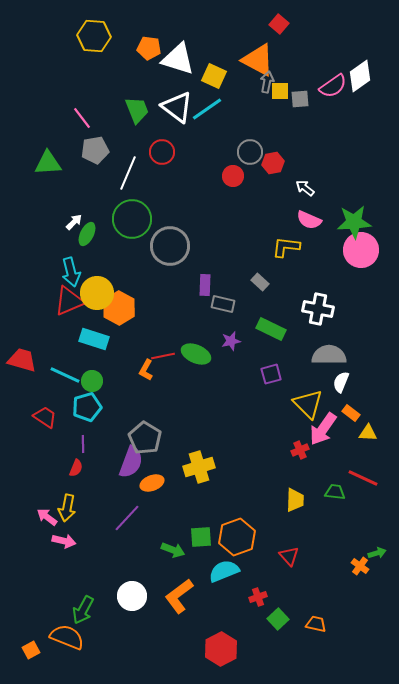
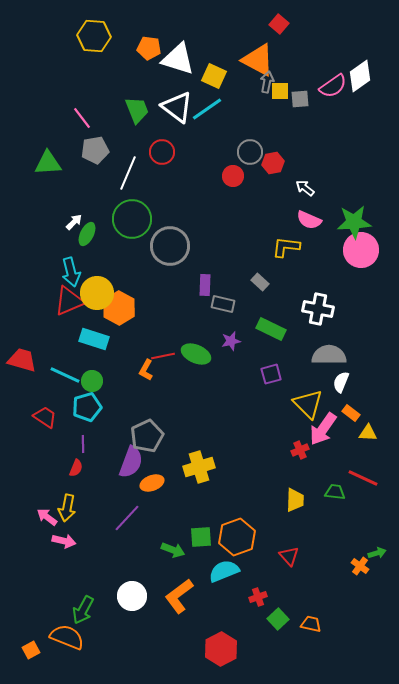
gray pentagon at (145, 438): moved 2 px right, 2 px up; rotated 16 degrees clockwise
orange trapezoid at (316, 624): moved 5 px left
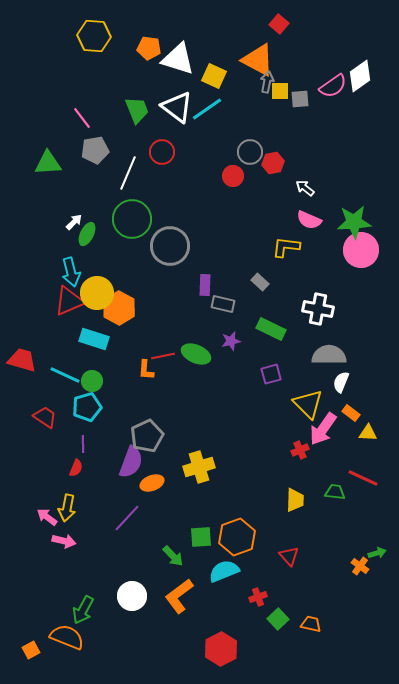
orange L-shape at (146, 370): rotated 25 degrees counterclockwise
green arrow at (173, 550): moved 6 px down; rotated 25 degrees clockwise
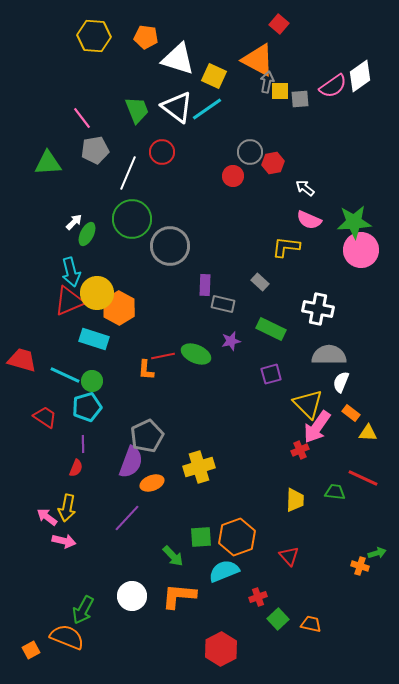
orange pentagon at (149, 48): moved 3 px left, 11 px up
pink arrow at (323, 429): moved 6 px left, 2 px up
orange cross at (360, 566): rotated 18 degrees counterclockwise
orange L-shape at (179, 596): rotated 42 degrees clockwise
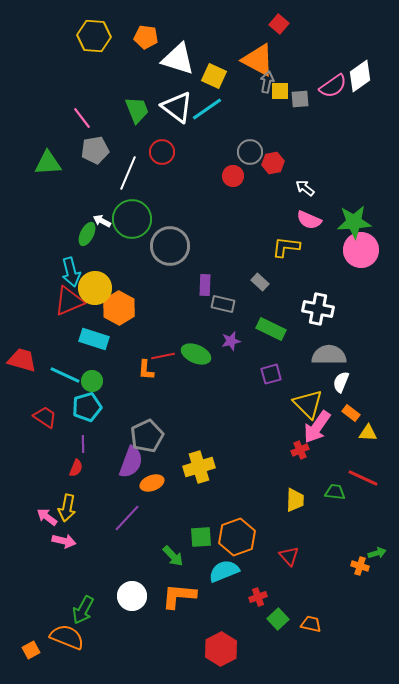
white arrow at (74, 222): moved 28 px right, 1 px up; rotated 108 degrees counterclockwise
yellow circle at (97, 293): moved 2 px left, 5 px up
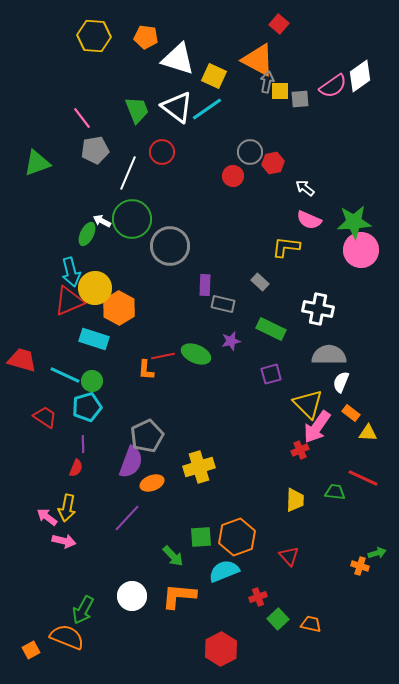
green triangle at (48, 163): moved 11 px left; rotated 16 degrees counterclockwise
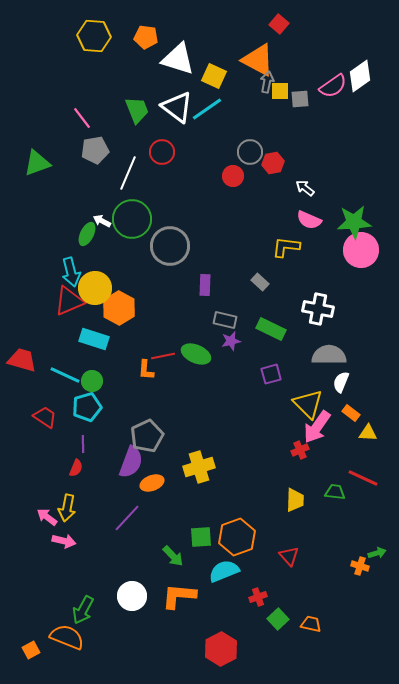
gray rectangle at (223, 304): moved 2 px right, 16 px down
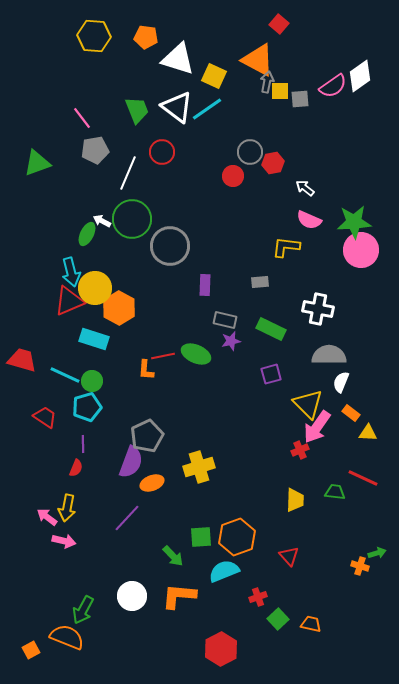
gray rectangle at (260, 282): rotated 48 degrees counterclockwise
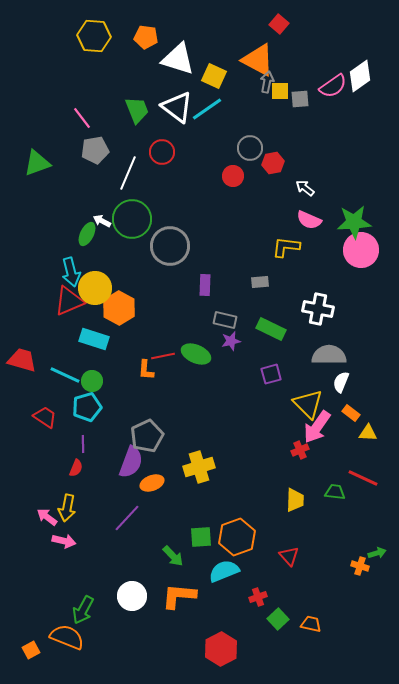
gray circle at (250, 152): moved 4 px up
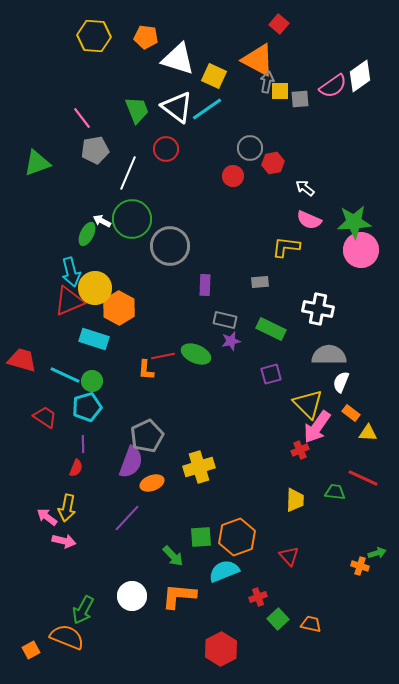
red circle at (162, 152): moved 4 px right, 3 px up
